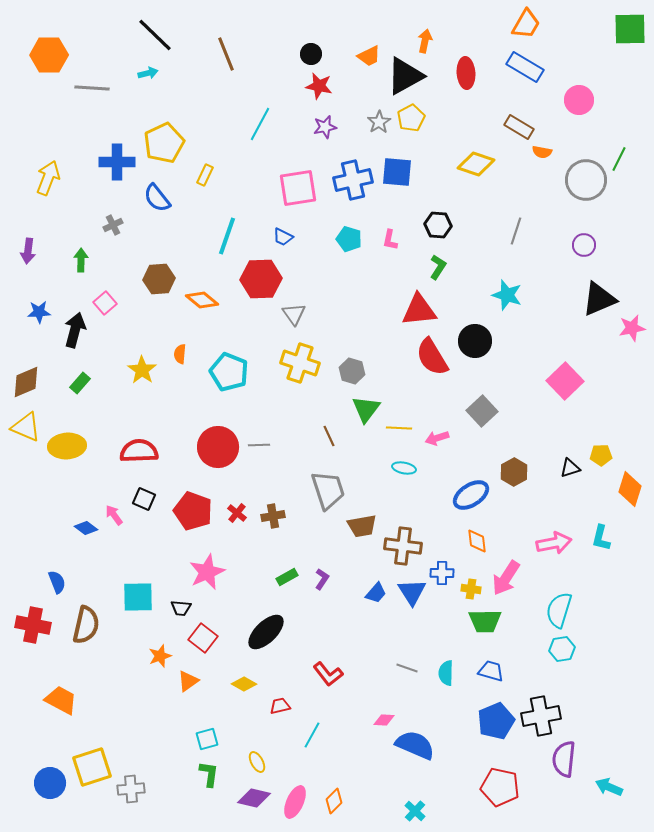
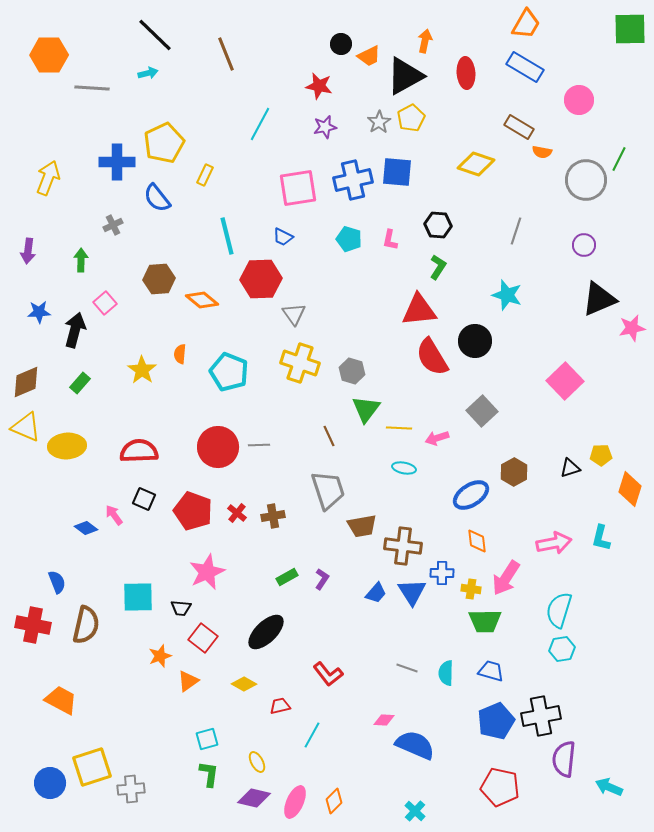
black circle at (311, 54): moved 30 px right, 10 px up
cyan line at (227, 236): rotated 33 degrees counterclockwise
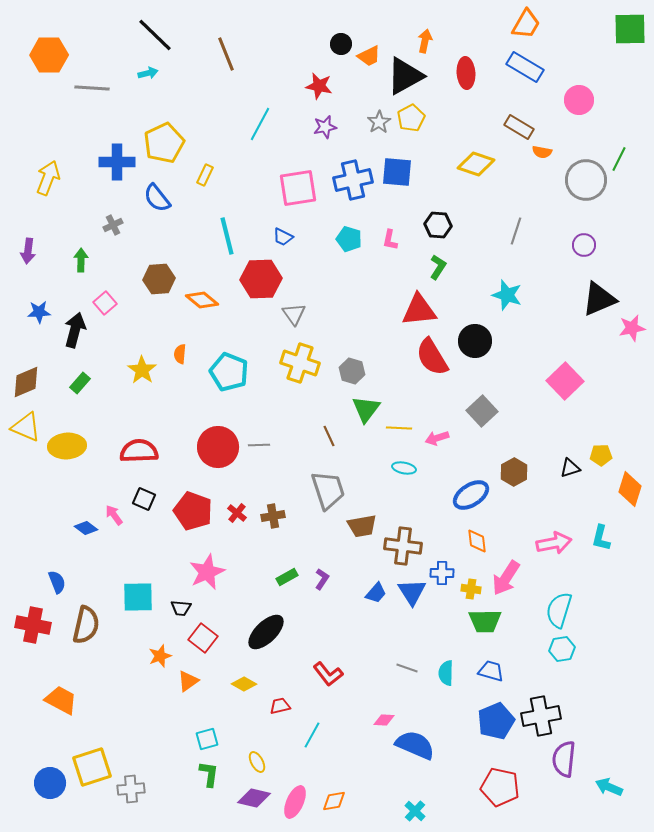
orange diamond at (334, 801): rotated 35 degrees clockwise
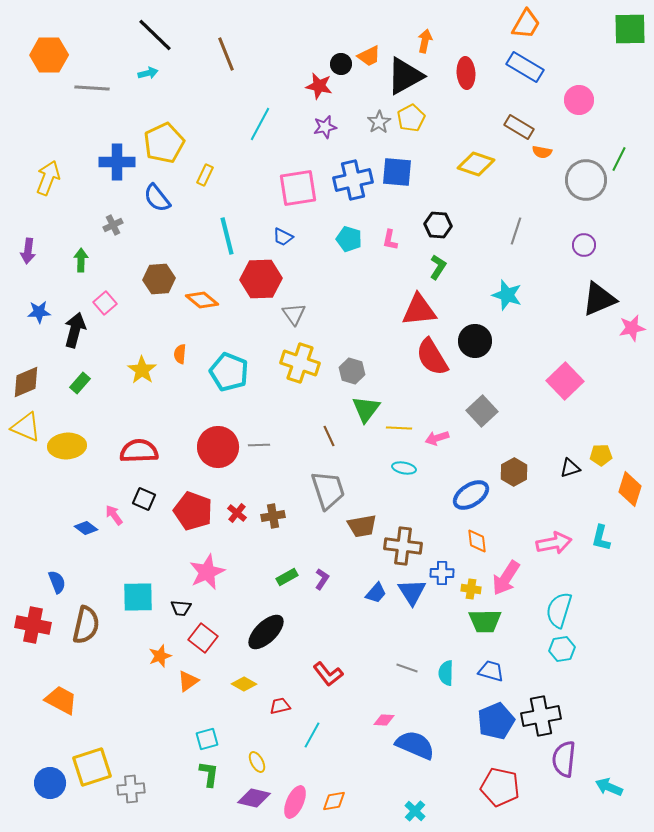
black circle at (341, 44): moved 20 px down
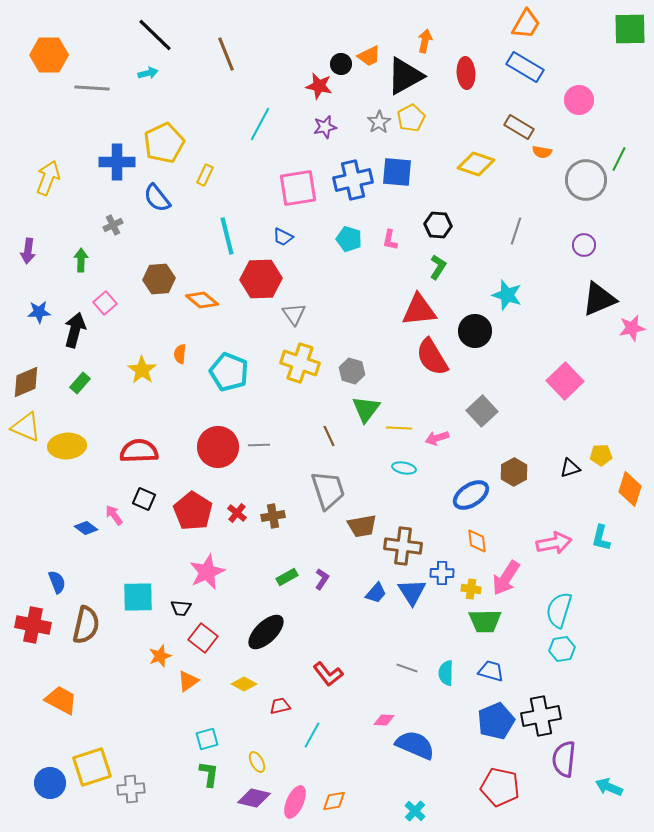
black circle at (475, 341): moved 10 px up
red pentagon at (193, 511): rotated 12 degrees clockwise
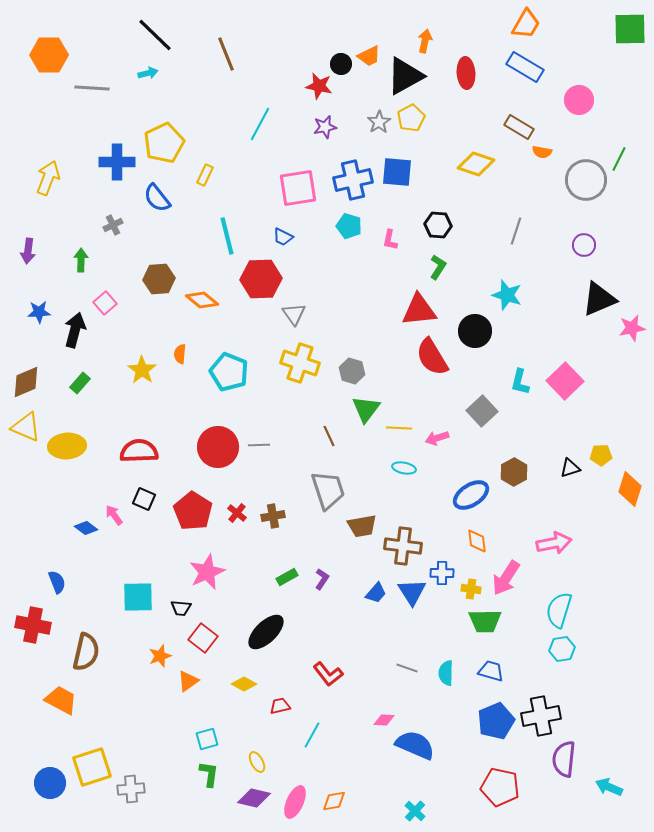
cyan pentagon at (349, 239): moved 13 px up
cyan L-shape at (601, 538): moved 81 px left, 156 px up
brown semicircle at (86, 625): moved 27 px down
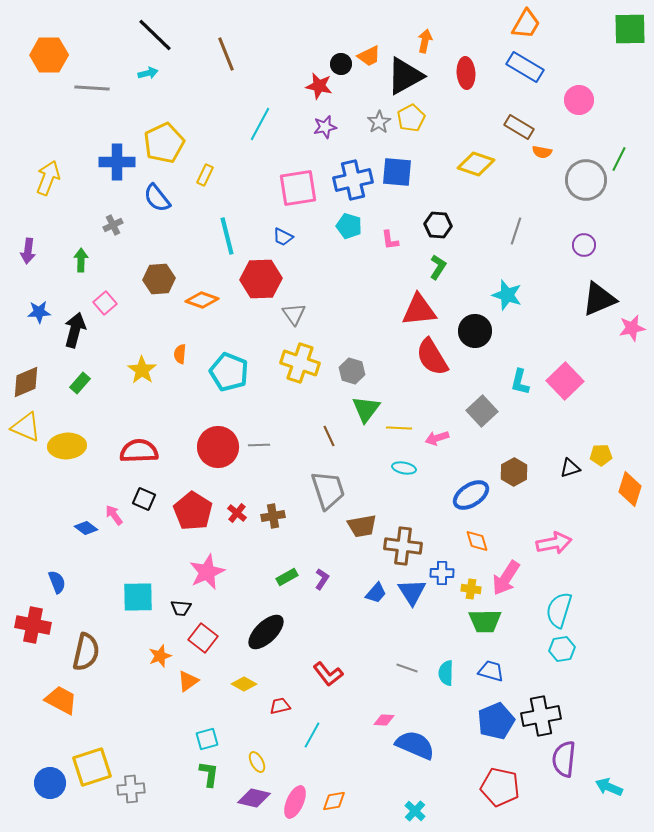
pink L-shape at (390, 240): rotated 20 degrees counterclockwise
orange diamond at (202, 300): rotated 20 degrees counterclockwise
orange diamond at (477, 541): rotated 10 degrees counterclockwise
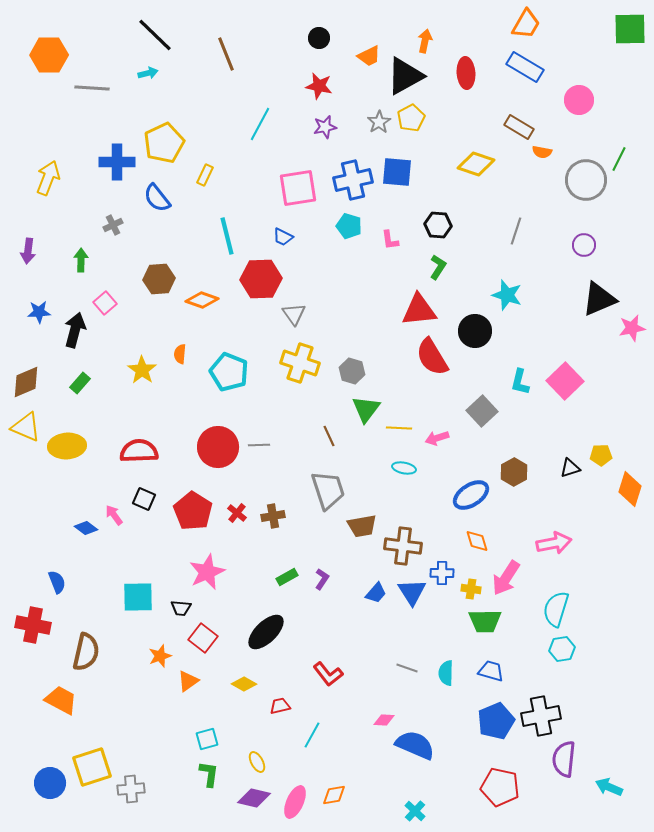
black circle at (341, 64): moved 22 px left, 26 px up
cyan semicircle at (559, 610): moved 3 px left, 1 px up
orange diamond at (334, 801): moved 6 px up
